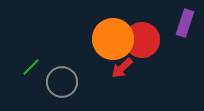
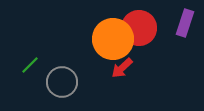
red circle: moved 3 px left, 12 px up
green line: moved 1 px left, 2 px up
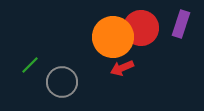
purple rectangle: moved 4 px left, 1 px down
red circle: moved 2 px right
orange circle: moved 2 px up
red arrow: rotated 20 degrees clockwise
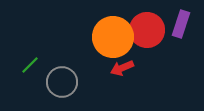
red circle: moved 6 px right, 2 px down
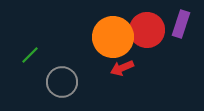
green line: moved 10 px up
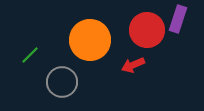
purple rectangle: moved 3 px left, 5 px up
orange circle: moved 23 px left, 3 px down
red arrow: moved 11 px right, 3 px up
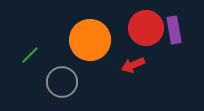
purple rectangle: moved 4 px left, 11 px down; rotated 28 degrees counterclockwise
red circle: moved 1 px left, 2 px up
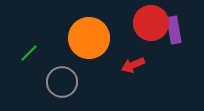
red circle: moved 5 px right, 5 px up
orange circle: moved 1 px left, 2 px up
green line: moved 1 px left, 2 px up
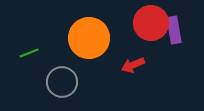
green line: rotated 24 degrees clockwise
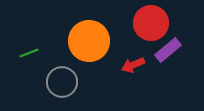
purple rectangle: moved 6 px left, 20 px down; rotated 60 degrees clockwise
orange circle: moved 3 px down
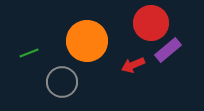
orange circle: moved 2 px left
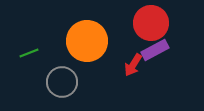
purple rectangle: moved 13 px left; rotated 12 degrees clockwise
red arrow: rotated 35 degrees counterclockwise
